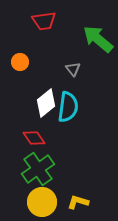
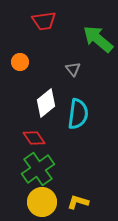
cyan semicircle: moved 10 px right, 7 px down
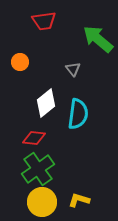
red diamond: rotated 50 degrees counterclockwise
yellow L-shape: moved 1 px right, 2 px up
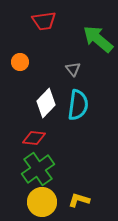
white diamond: rotated 8 degrees counterclockwise
cyan semicircle: moved 9 px up
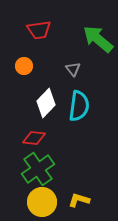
red trapezoid: moved 5 px left, 9 px down
orange circle: moved 4 px right, 4 px down
cyan semicircle: moved 1 px right, 1 px down
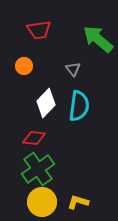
yellow L-shape: moved 1 px left, 2 px down
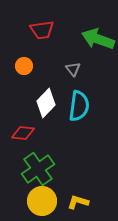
red trapezoid: moved 3 px right
green arrow: rotated 20 degrees counterclockwise
red diamond: moved 11 px left, 5 px up
yellow circle: moved 1 px up
